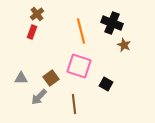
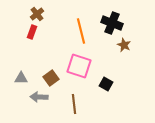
gray arrow: rotated 48 degrees clockwise
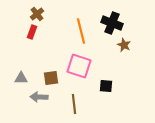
brown square: rotated 28 degrees clockwise
black square: moved 2 px down; rotated 24 degrees counterclockwise
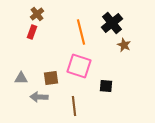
black cross: rotated 30 degrees clockwise
orange line: moved 1 px down
brown line: moved 2 px down
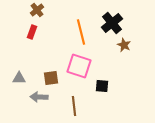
brown cross: moved 4 px up
gray triangle: moved 2 px left
black square: moved 4 px left
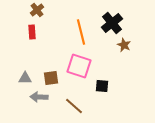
red rectangle: rotated 24 degrees counterclockwise
gray triangle: moved 6 px right
brown line: rotated 42 degrees counterclockwise
